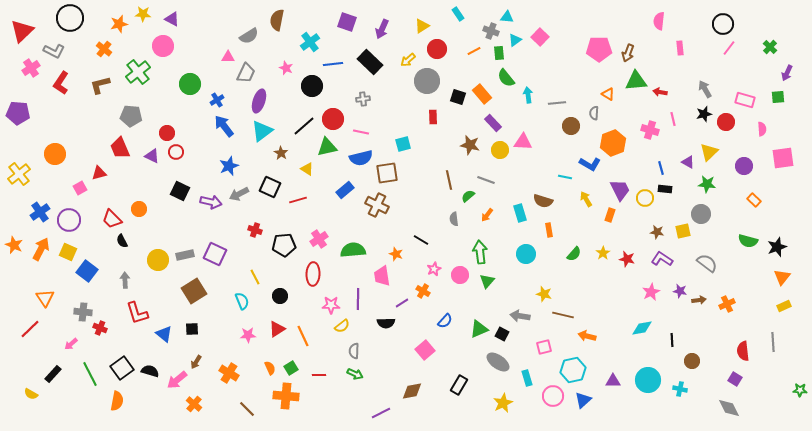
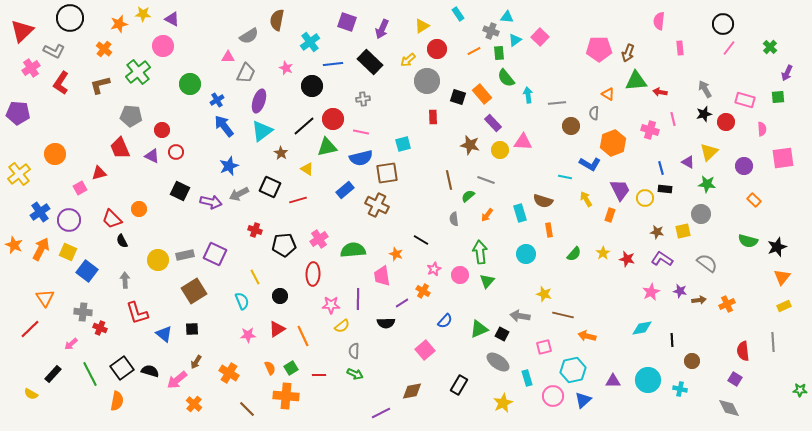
red circle at (167, 133): moved 5 px left, 3 px up
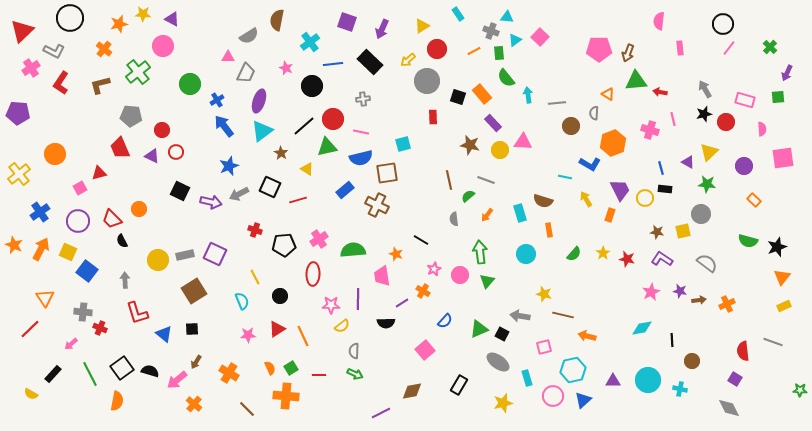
purple circle at (69, 220): moved 9 px right, 1 px down
gray line at (773, 342): rotated 66 degrees counterclockwise
yellow star at (503, 403): rotated 12 degrees clockwise
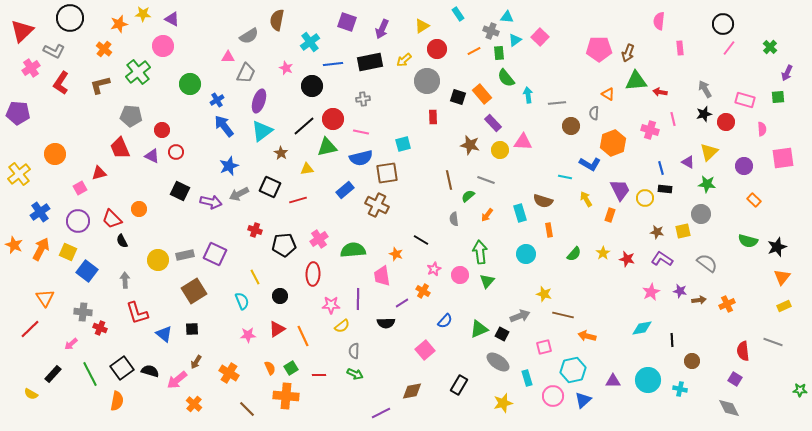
yellow arrow at (408, 60): moved 4 px left
black rectangle at (370, 62): rotated 55 degrees counterclockwise
yellow triangle at (307, 169): rotated 40 degrees counterclockwise
gray arrow at (520, 316): rotated 150 degrees clockwise
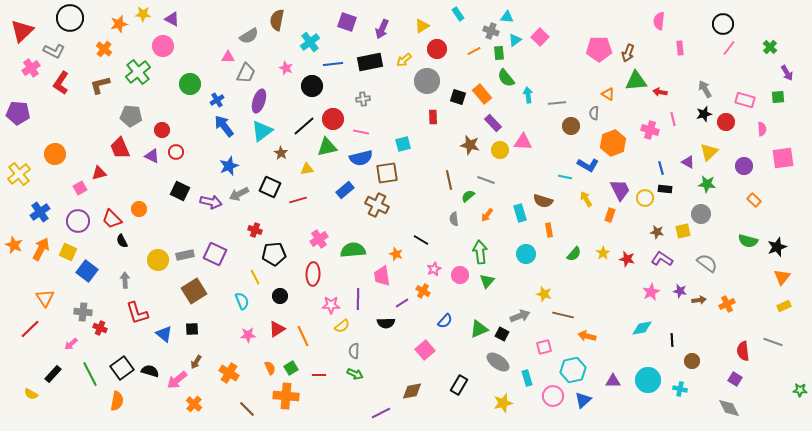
purple arrow at (787, 73): rotated 56 degrees counterclockwise
blue L-shape at (590, 164): moved 2 px left, 1 px down
black pentagon at (284, 245): moved 10 px left, 9 px down
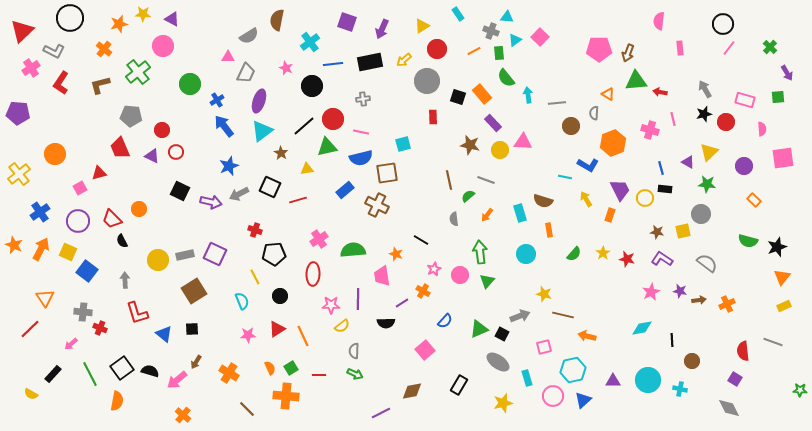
orange cross at (194, 404): moved 11 px left, 11 px down
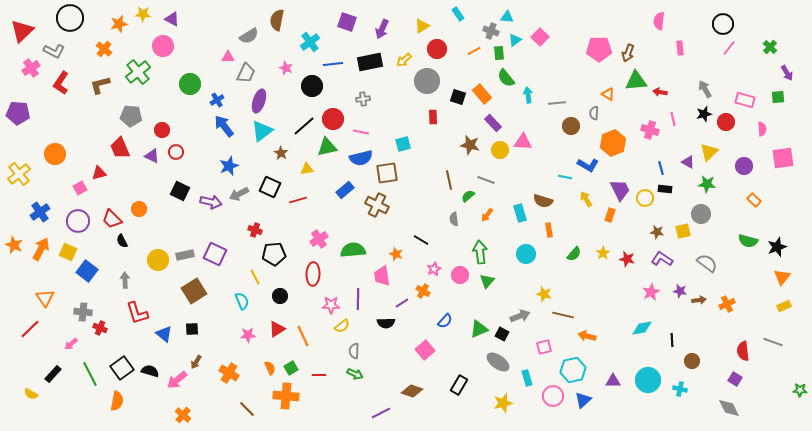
brown diamond at (412, 391): rotated 30 degrees clockwise
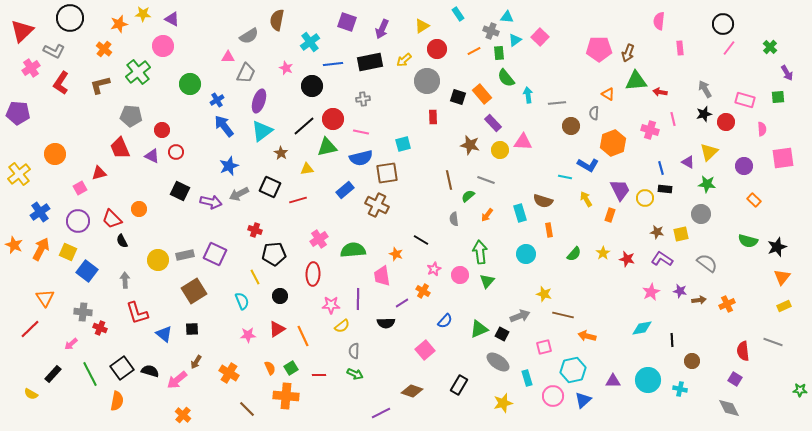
yellow square at (683, 231): moved 2 px left, 3 px down
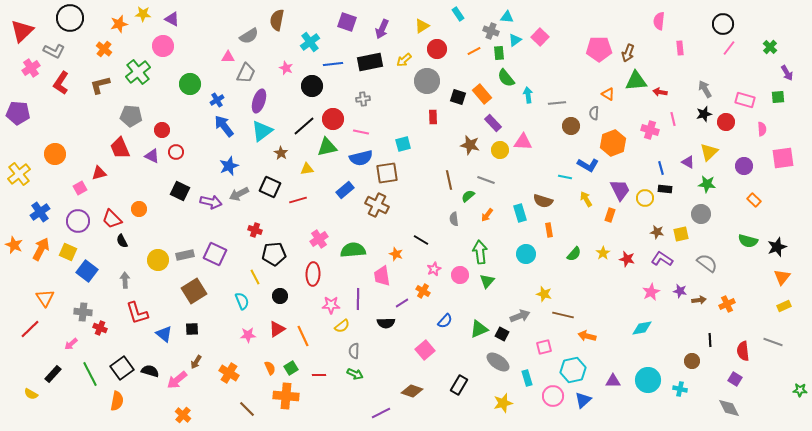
black line at (672, 340): moved 38 px right
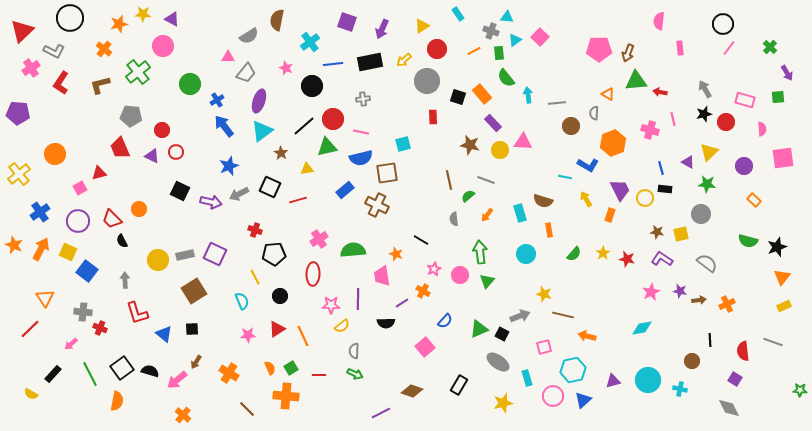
gray trapezoid at (246, 73): rotated 15 degrees clockwise
pink square at (425, 350): moved 3 px up
purple triangle at (613, 381): rotated 14 degrees counterclockwise
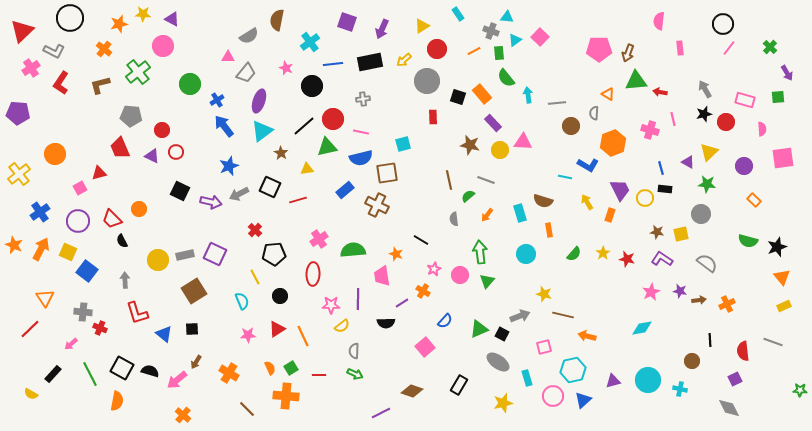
yellow arrow at (586, 199): moved 1 px right, 3 px down
red cross at (255, 230): rotated 24 degrees clockwise
orange triangle at (782, 277): rotated 18 degrees counterclockwise
black square at (122, 368): rotated 25 degrees counterclockwise
purple square at (735, 379): rotated 32 degrees clockwise
